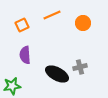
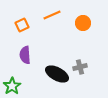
green star: rotated 24 degrees counterclockwise
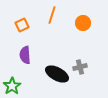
orange line: rotated 48 degrees counterclockwise
